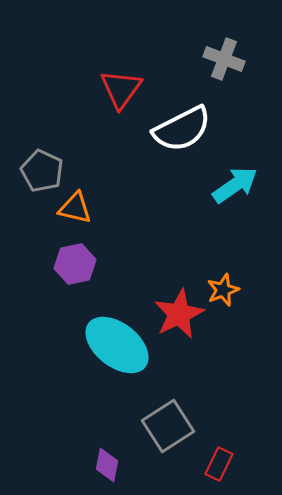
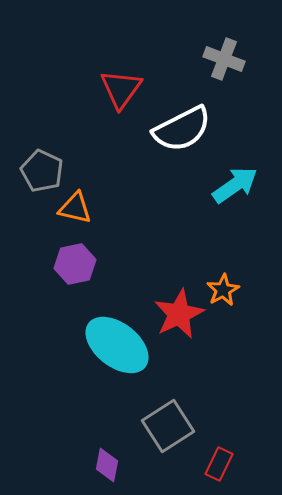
orange star: rotated 8 degrees counterclockwise
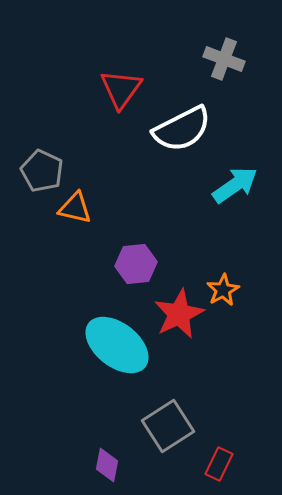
purple hexagon: moved 61 px right; rotated 6 degrees clockwise
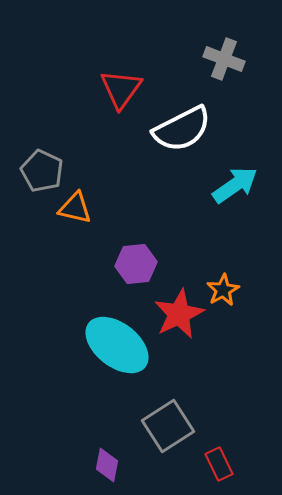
red rectangle: rotated 52 degrees counterclockwise
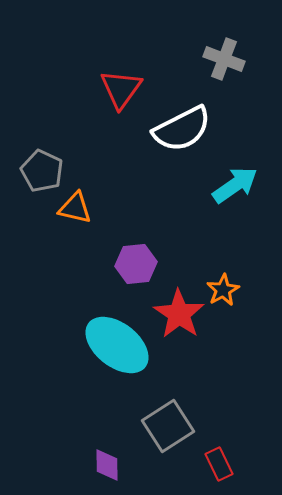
red star: rotated 12 degrees counterclockwise
purple diamond: rotated 12 degrees counterclockwise
